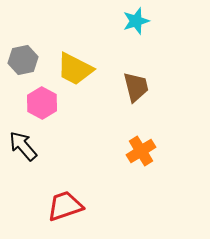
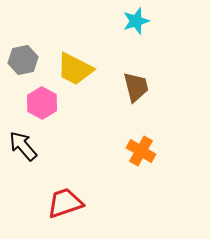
orange cross: rotated 28 degrees counterclockwise
red trapezoid: moved 3 px up
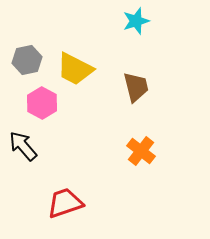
gray hexagon: moved 4 px right
orange cross: rotated 8 degrees clockwise
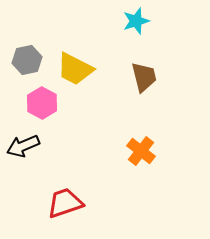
brown trapezoid: moved 8 px right, 10 px up
black arrow: rotated 72 degrees counterclockwise
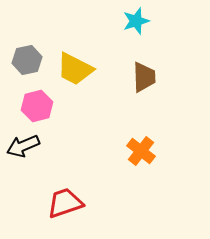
brown trapezoid: rotated 12 degrees clockwise
pink hexagon: moved 5 px left, 3 px down; rotated 16 degrees clockwise
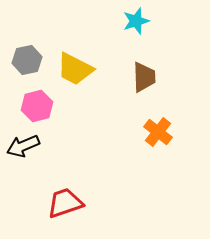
orange cross: moved 17 px right, 19 px up
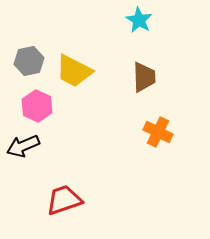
cyan star: moved 3 px right, 1 px up; rotated 24 degrees counterclockwise
gray hexagon: moved 2 px right, 1 px down
yellow trapezoid: moved 1 px left, 2 px down
pink hexagon: rotated 20 degrees counterclockwise
orange cross: rotated 12 degrees counterclockwise
red trapezoid: moved 1 px left, 3 px up
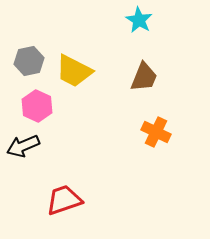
brown trapezoid: rotated 24 degrees clockwise
orange cross: moved 2 px left
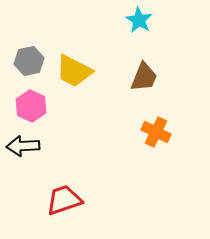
pink hexagon: moved 6 px left
black arrow: rotated 20 degrees clockwise
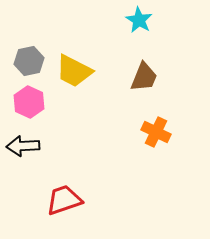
pink hexagon: moved 2 px left, 4 px up
